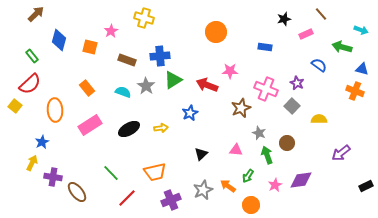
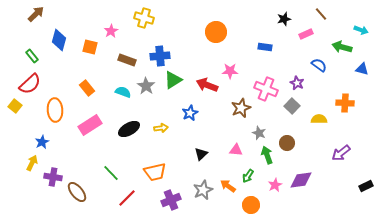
orange cross at (355, 91): moved 10 px left, 12 px down; rotated 18 degrees counterclockwise
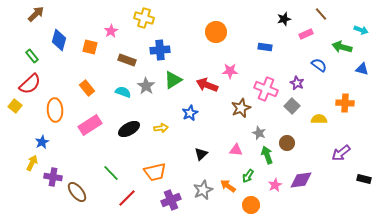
blue cross at (160, 56): moved 6 px up
black rectangle at (366, 186): moved 2 px left, 7 px up; rotated 40 degrees clockwise
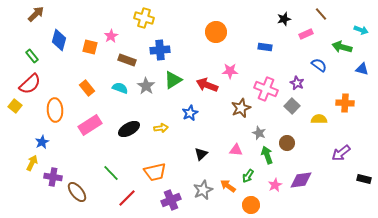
pink star at (111, 31): moved 5 px down
cyan semicircle at (123, 92): moved 3 px left, 4 px up
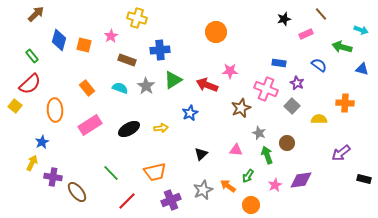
yellow cross at (144, 18): moved 7 px left
orange square at (90, 47): moved 6 px left, 2 px up
blue rectangle at (265, 47): moved 14 px right, 16 px down
red line at (127, 198): moved 3 px down
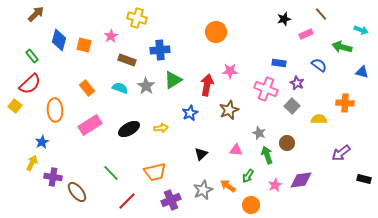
blue triangle at (362, 69): moved 3 px down
red arrow at (207, 85): rotated 80 degrees clockwise
brown star at (241, 108): moved 12 px left, 2 px down
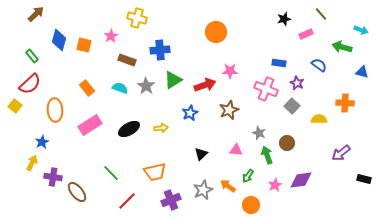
red arrow at (207, 85): moved 2 px left; rotated 60 degrees clockwise
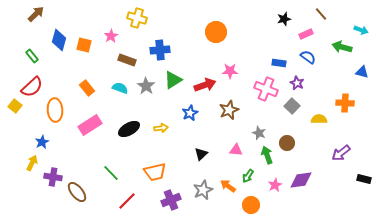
blue semicircle at (319, 65): moved 11 px left, 8 px up
red semicircle at (30, 84): moved 2 px right, 3 px down
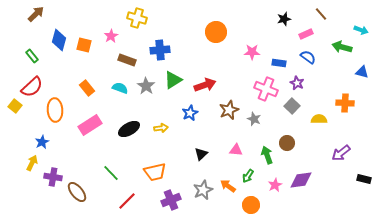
pink star at (230, 71): moved 22 px right, 19 px up
gray star at (259, 133): moved 5 px left, 14 px up
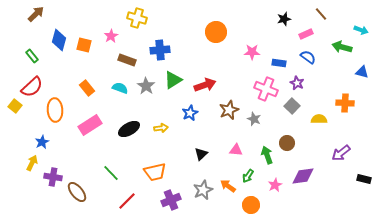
purple diamond at (301, 180): moved 2 px right, 4 px up
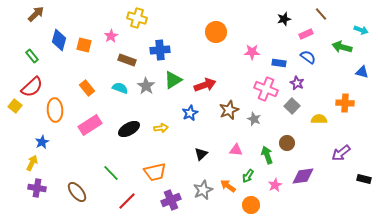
purple cross at (53, 177): moved 16 px left, 11 px down
